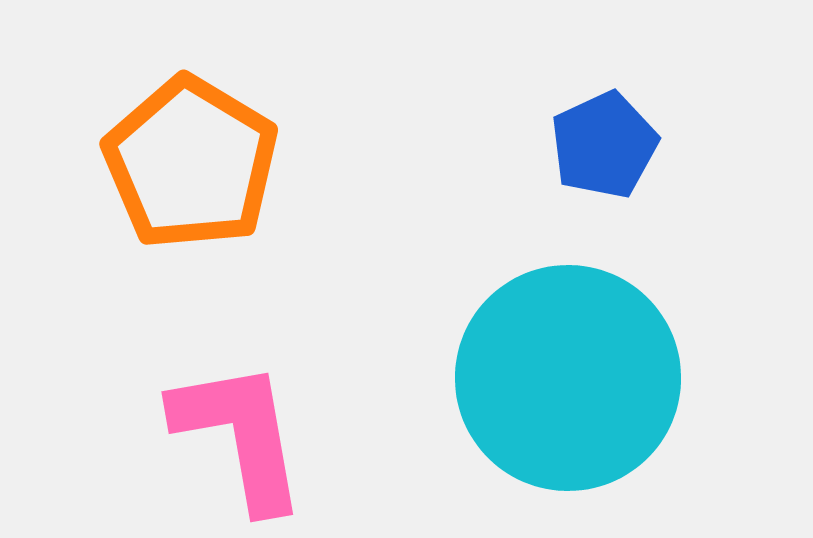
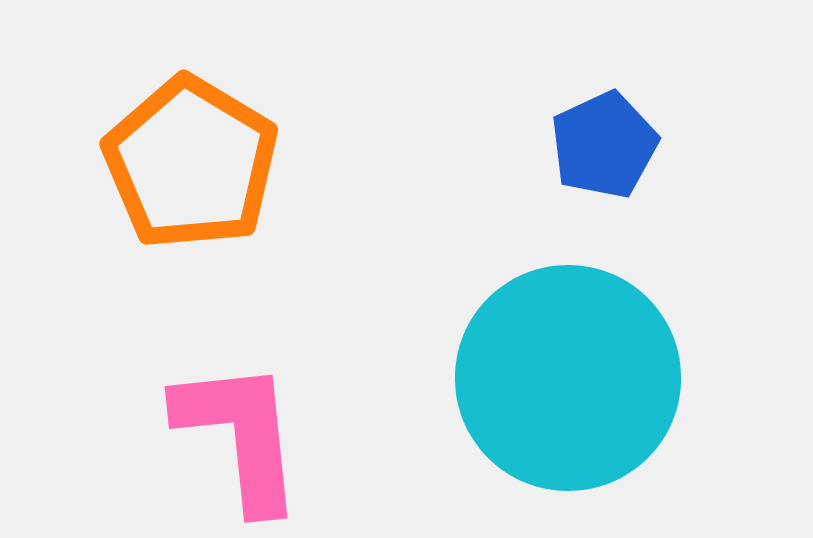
pink L-shape: rotated 4 degrees clockwise
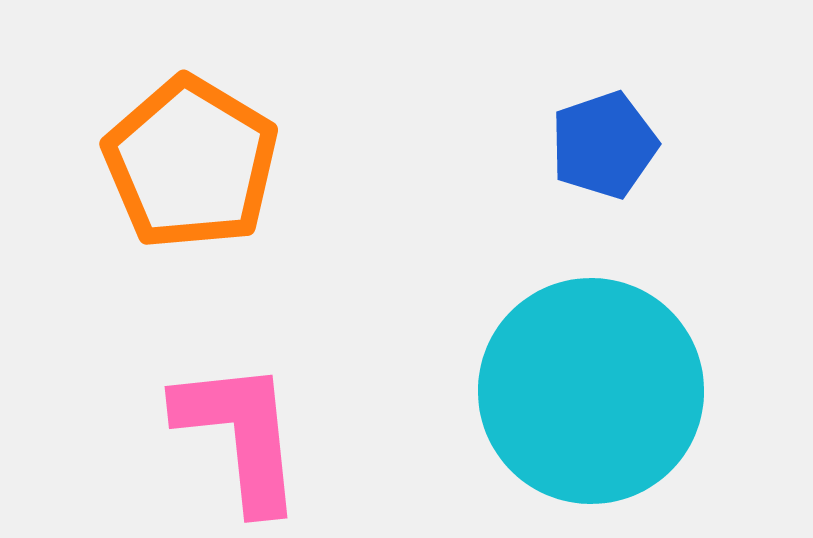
blue pentagon: rotated 6 degrees clockwise
cyan circle: moved 23 px right, 13 px down
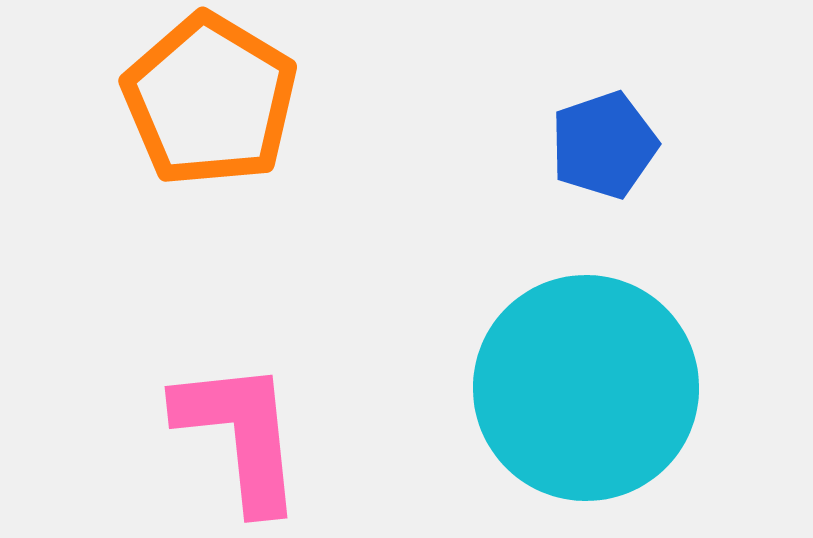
orange pentagon: moved 19 px right, 63 px up
cyan circle: moved 5 px left, 3 px up
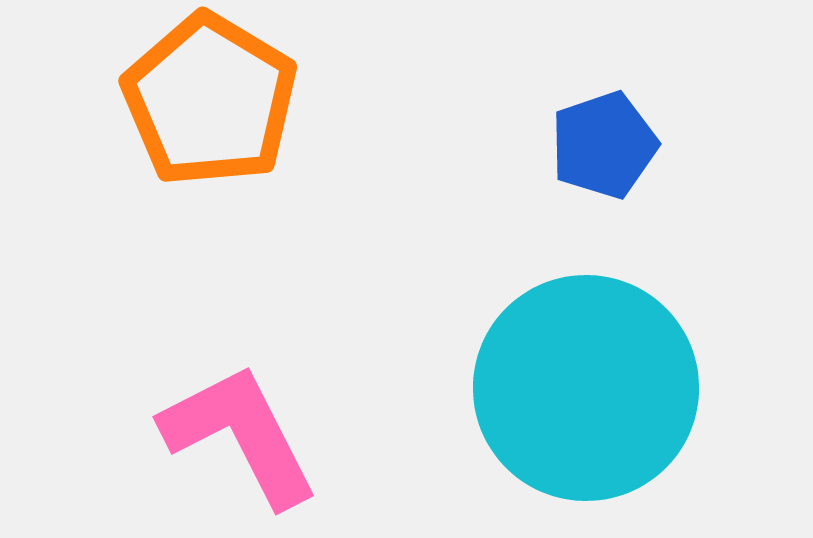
pink L-shape: rotated 21 degrees counterclockwise
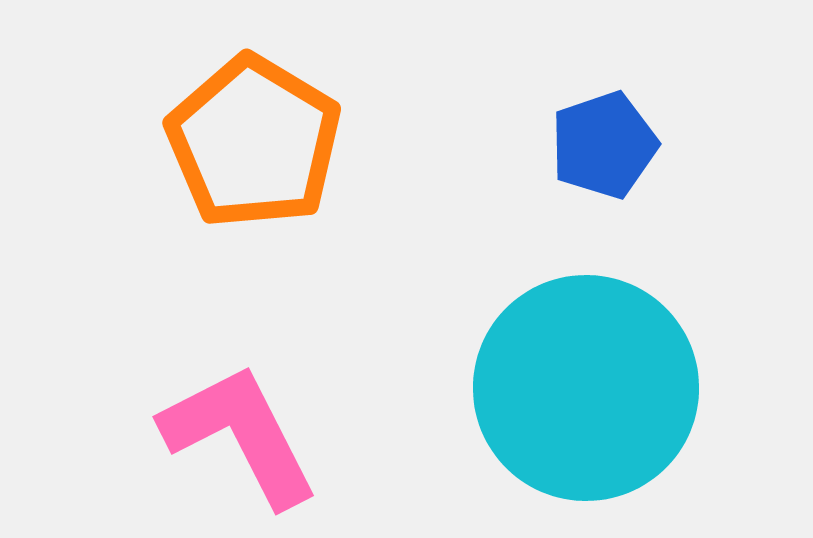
orange pentagon: moved 44 px right, 42 px down
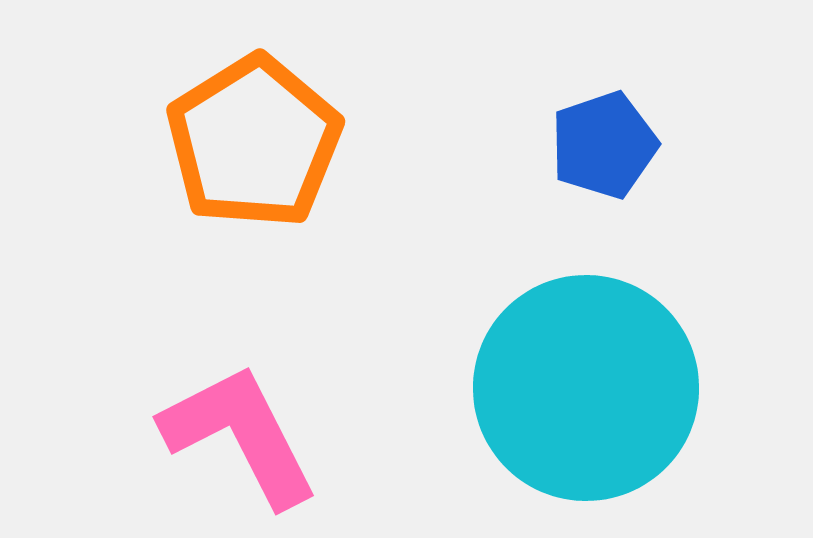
orange pentagon: rotated 9 degrees clockwise
